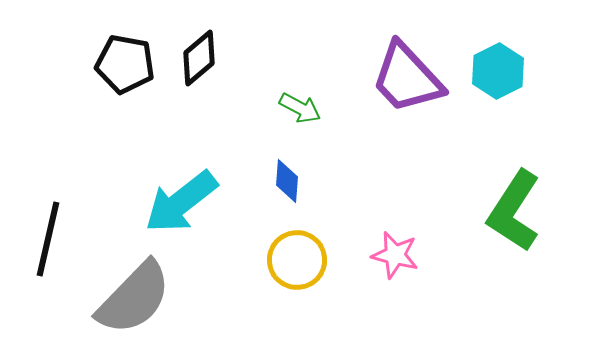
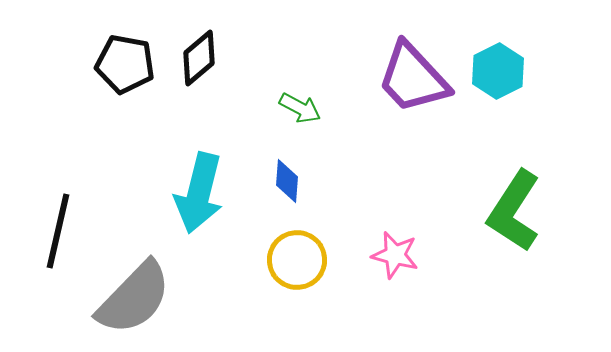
purple trapezoid: moved 6 px right
cyan arrow: moved 18 px right, 9 px up; rotated 38 degrees counterclockwise
black line: moved 10 px right, 8 px up
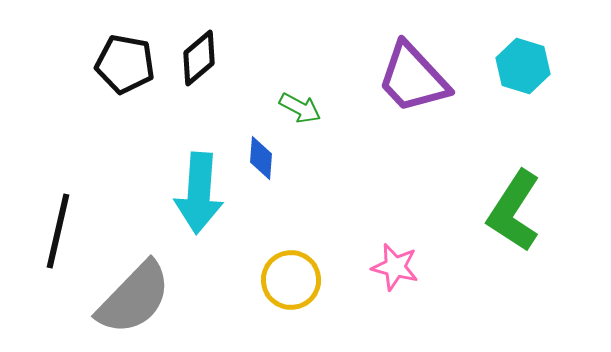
cyan hexagon: moved 25 px right, 5 px up; rotated 16 degrees counterclockwise
blue diamond: moved 26 px left, 23 px up
cyan arrow: rotated 10 degrees counterclockwise
pink star: moved 12 px down
yellow circle: moved 6 px left, 20 px down
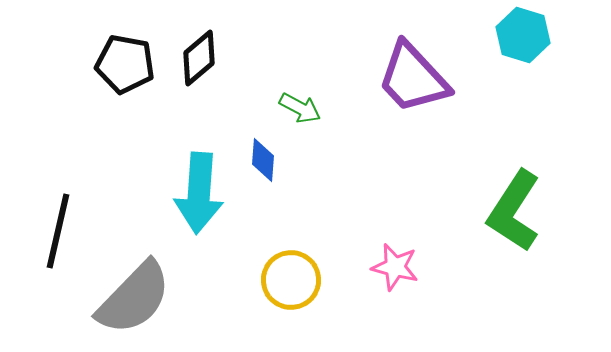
cyan hexagon: moved 31 px up
blue diamond: moved 2 px right, 2 px down
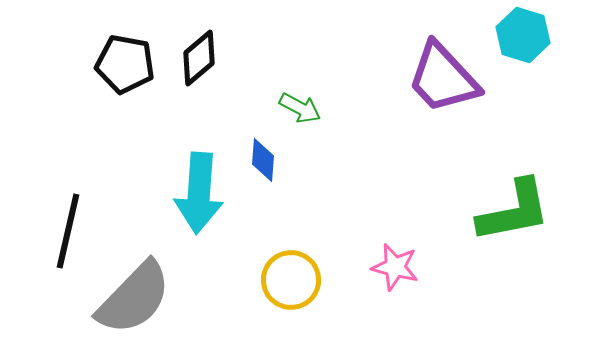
purple trapezoid: moved 30 px right
green L-shape: rotated 134 degrees counterclockwise
black line: moved 10 px right
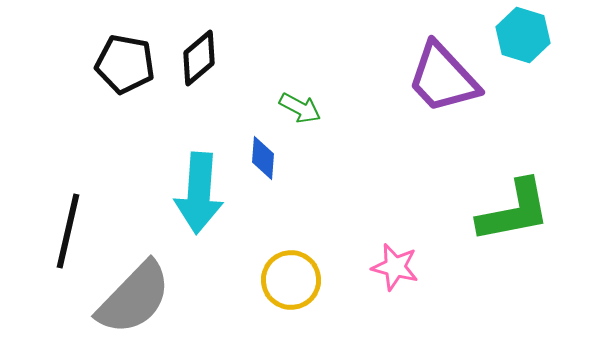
blue diamond: moved 2 px up
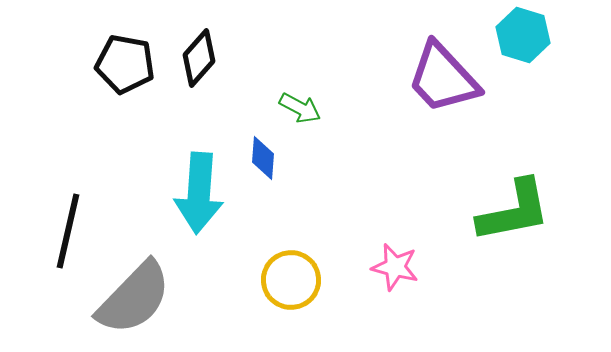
black diamond: rotated 8 degrees counterclockwise
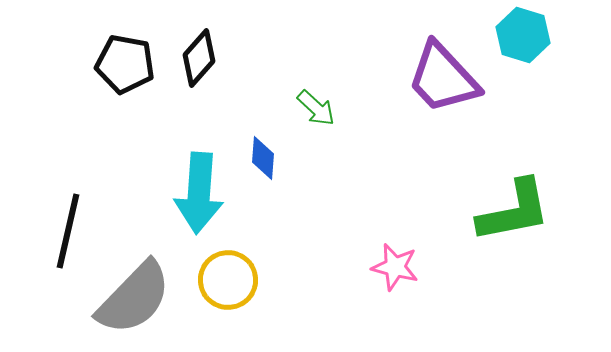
green arrow: moved 16 px right; rotated 15 degrees clockwise
yellow circle: moved 63 px left
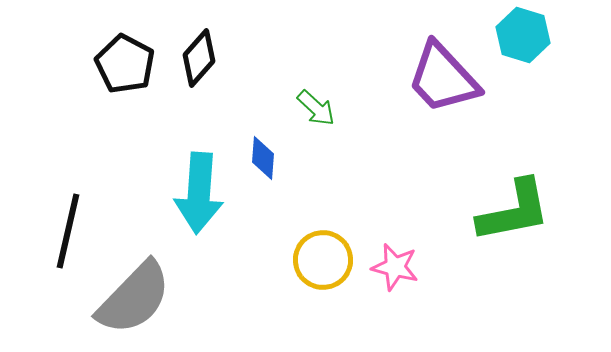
black pentagon: rotated 18 degrees clockwise
yellow circle: moved 95 px right, 20 px up
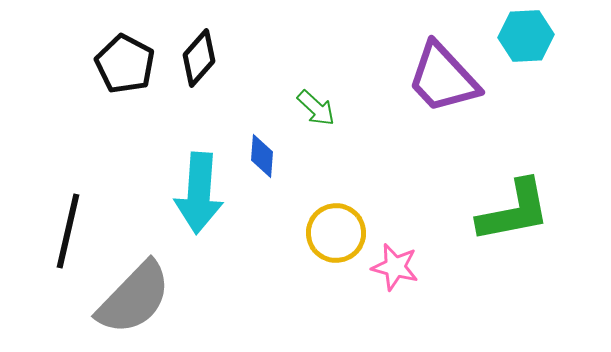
cyan hexagon: moved 3 px right, 1 px down; rotated 20 degrees counterclockwise
blue diamond: moved 1 px left, 2 px up
yellow circle: moved 13 px right, 27 px up
